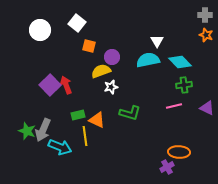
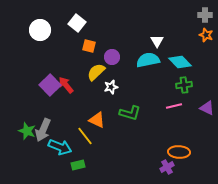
yellow semicircle: moved 5 px left, 1 px down; rotated 24 degrees counterclockwise
red arrow: rotated 18 degrees counterclockwise
green rectangle: moved 50 px down
yellow line: rotated 30 degrees counterclockwise
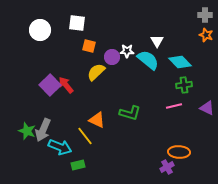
white square: rotated 30 degrees counterclockwise
cyan semicircle: rotated 50 degrees clockwise
white star: moved 16 px right, 36 px up; rotated 16 degrees clockwise
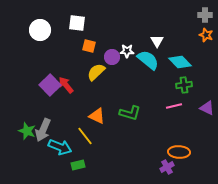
orange triangle: moved 4 px up
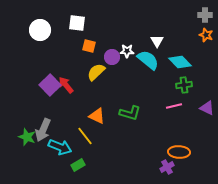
green star: moved 6 px down
green rectangle: rotated 16 degrees counterclockwise
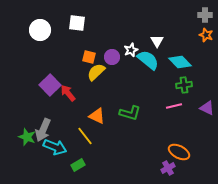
orange square: moved 11 px down
white star: moved 4 px right, 1 px up; rotated 24 degrees counterclockwise
red arrow: moved 2 px right, 8 px down
cyan arrow: moved 5 px left
orange ellipse: rotated 25 degrees clockwise
purple cross: moved 1 px right, 1 px down
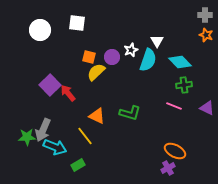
cyan semicircle: rotated 70 degrees clockwise
pink line: rotated 35 degrees clockwise
green star: rotated 24 degrees counterclockwise
orange ellipse: moved 4 px left, 1 px up
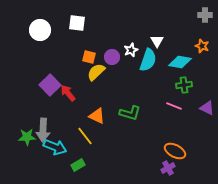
orange star: moved 4 px left, 11 px down
cyan diamond: rotated 35 degrees counterclockwise
gray arrow: rotated 20 degrees counterclockwise
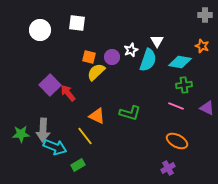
pink line: moved 2 px right
green star: moved 6 px left, 3 px up
orange ellipse: moved 2 px right, 10 px up
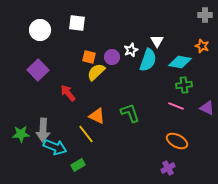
purple square: moved 12 px left, 15 px up
green L-shape: rotated 125 degrees counterclockwise
yellow line: moved 1 px right, 2 px up
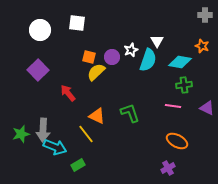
pink line: moved 3 px left; rotated 14 degrees counterclockwise
green star: rotated 12 degrees counterclockwise
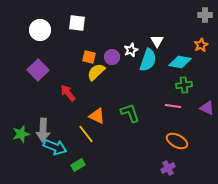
orange star: moved 1 px left, 1 px up; rotated 24 degrees clockwise
